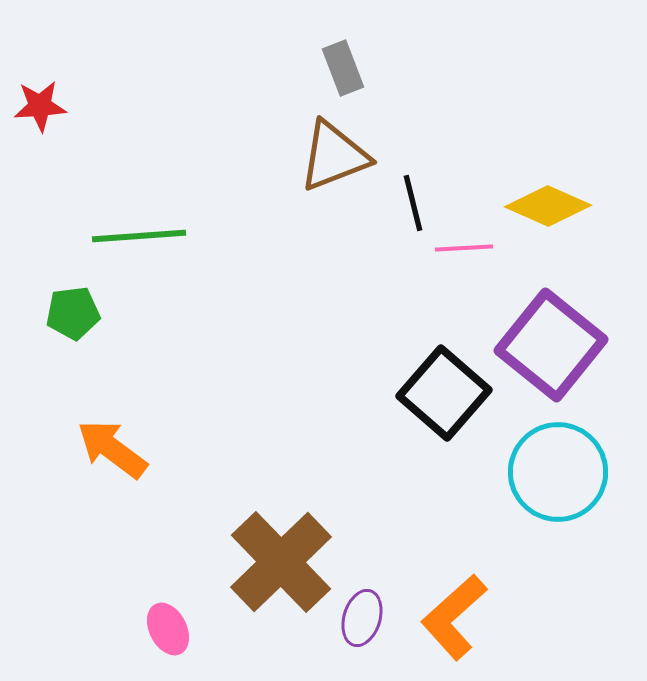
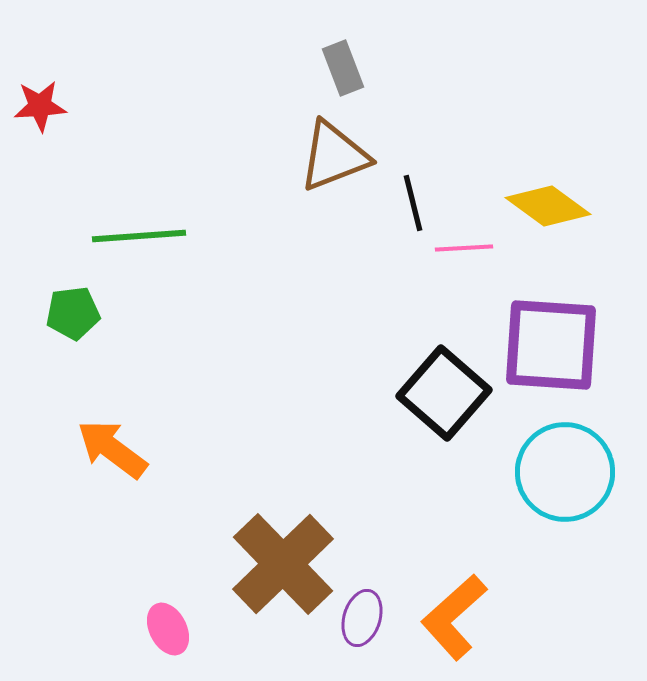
yellow diamond: rotated 12 degrees clockwise
purple square: rotated 35 degrees counterclockwise
cyan circle: moved 7 px right
brown cross: moved 2 px right, 2 px down
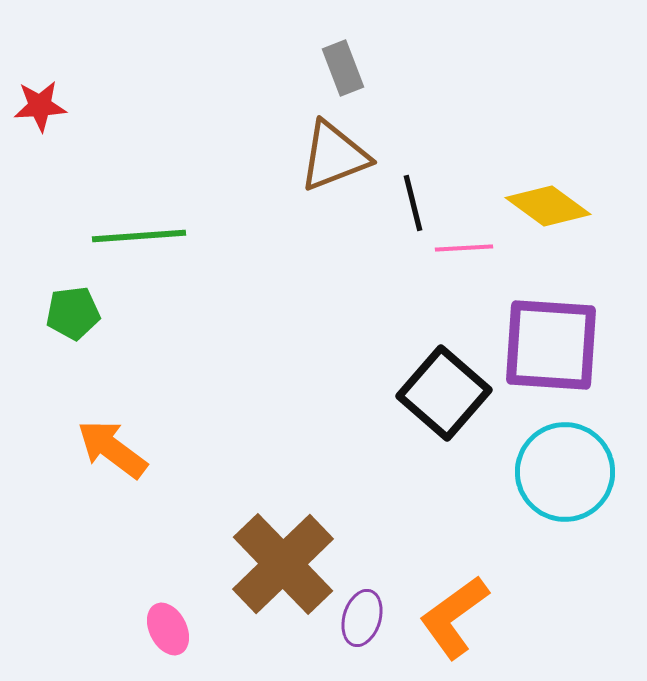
orange L-shape: rotated 6 degrees clockwise
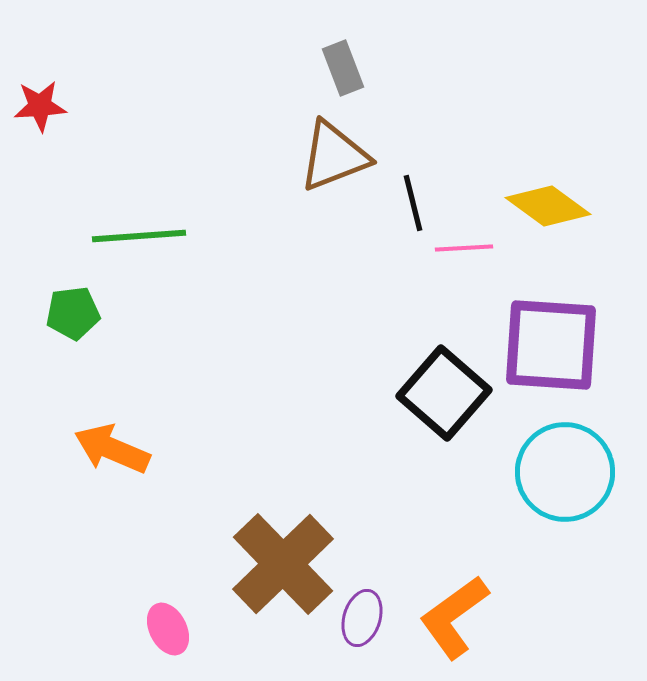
orange arrow: rotated 14 degrees counterclockwise
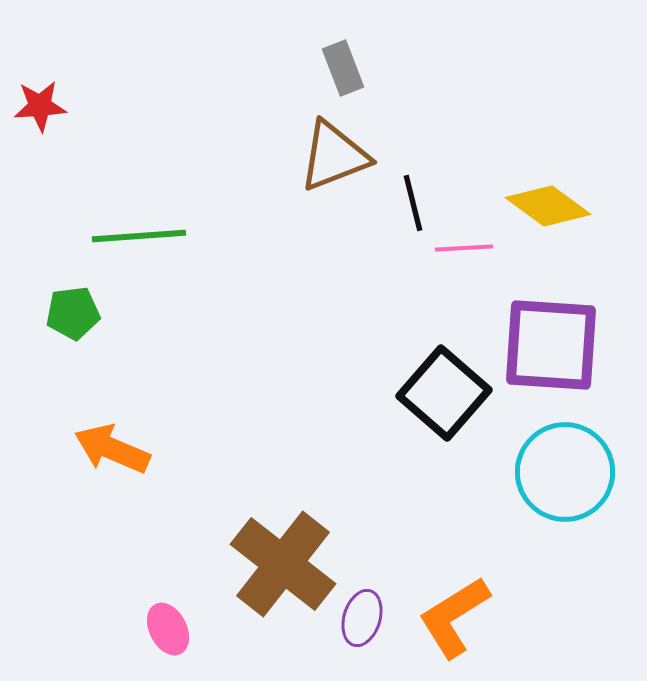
brown cross: rotated 8 degrees counterclockwise
orange L-shape: rotated 4 degrees clockwise
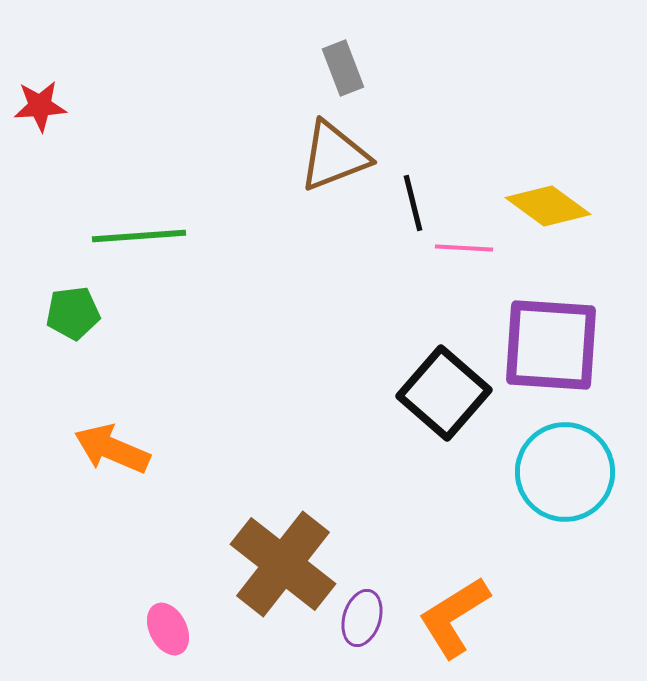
pink line: rotated 6 degrees clockwise
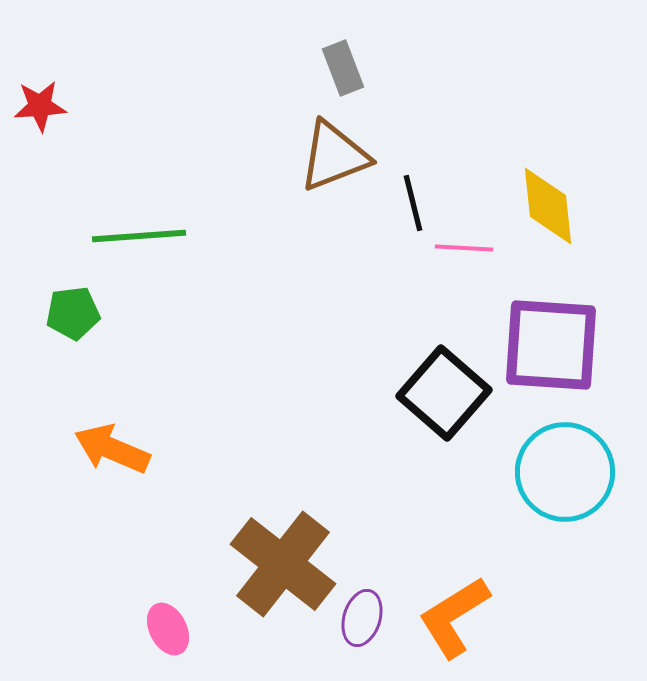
yellow diamond: rotated 48 degrees clockwise
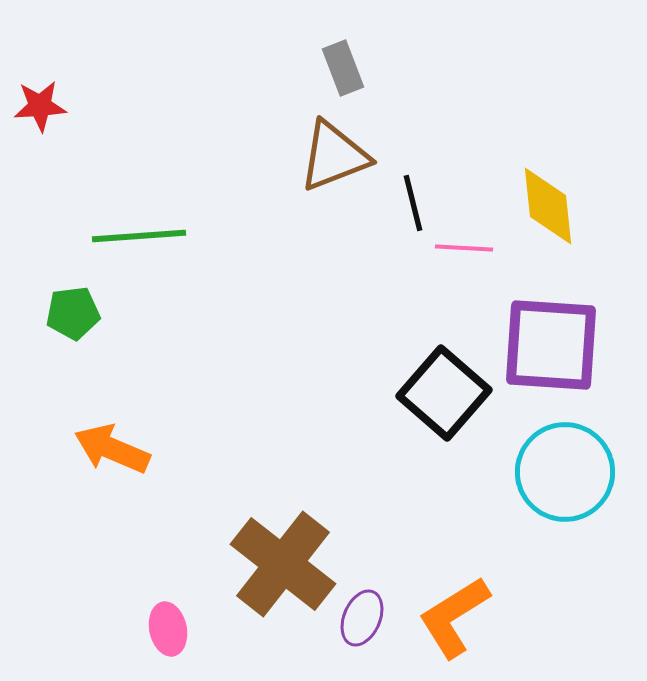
purple ellipse: rotated 6 degrees clockwise
pink ellipse: rotated 15 degrees clockwise
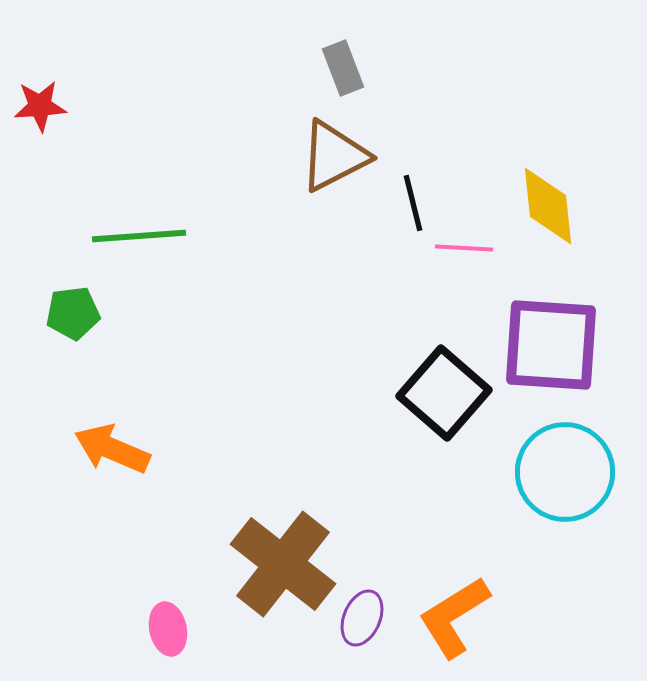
brown triangle: rotated 6 degrees counterclockwise
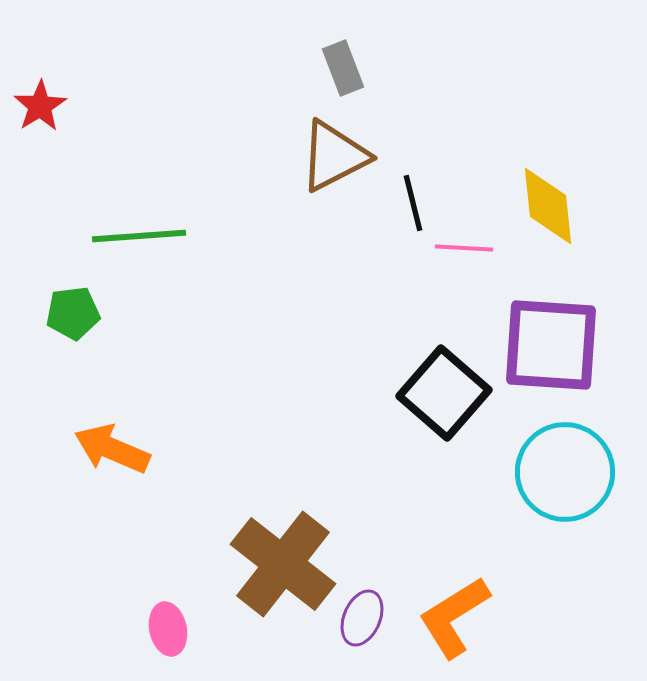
red star: rotated 28 degrees counterclockwise
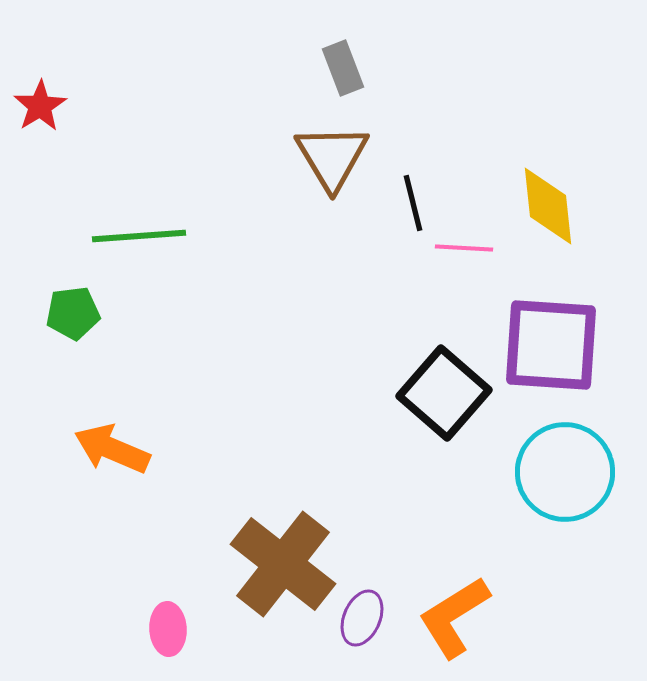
brown triangle: moved 2 px left, 1 px down; rotated 34 degrees counterclockwise
pink ellipse: rotated 9 degrees clockwise
